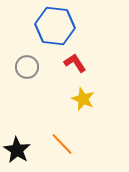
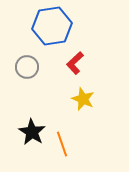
blue hexagon: moved 3 px left; rotated 15 degrees counterclockwise
red L-shape: rotated 100 degrees counterclockwise
orange line: rotated 25 degrees clockwise
black star: moved 15 px right, 18 px up
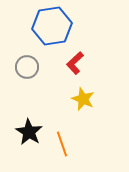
black star: moved 3 px left
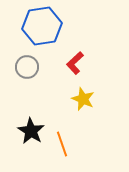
blue hexagon: moved 10 px left
black star: moved 2 px right, 1 px up
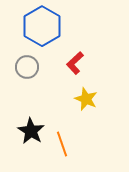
blue hexagon: rotated 21 degrees counterclockwise
yellow star: moved 3 px right
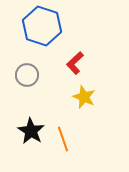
blue hexagon: rotated 12 degrees counterclockwise
gray circle: moved 8 px down
yellow star: moved 2 px left, 2 px up
orange line: moved 1 px right, 5 px up
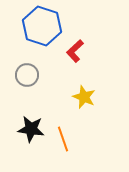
red L-shape: moved 12 px up
black star: moved 2 px up; rotated 24 degrees counterclockwise
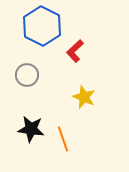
blue hexagon: rotated 9 degrees clockwise
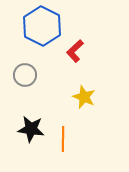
gray circle: moved 2 px left
orange line: rotated 20 degrees clockwise
